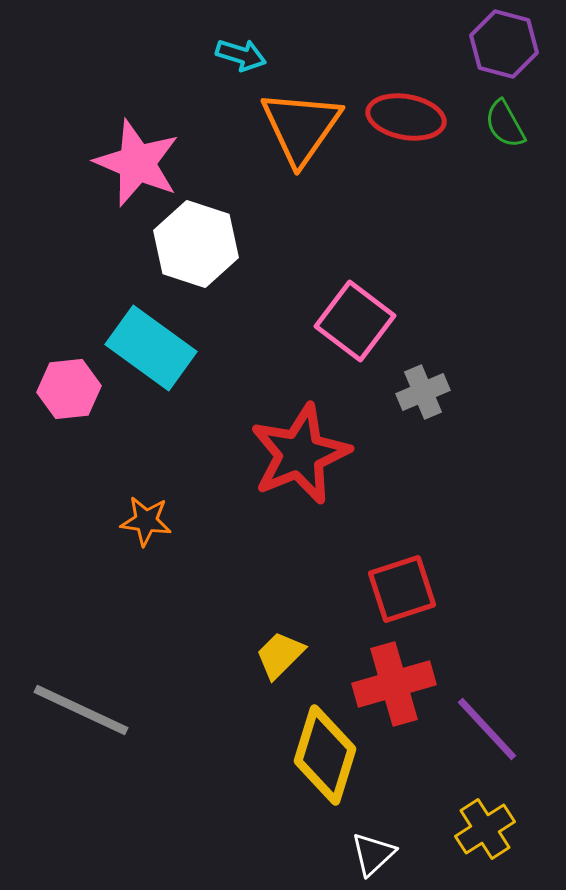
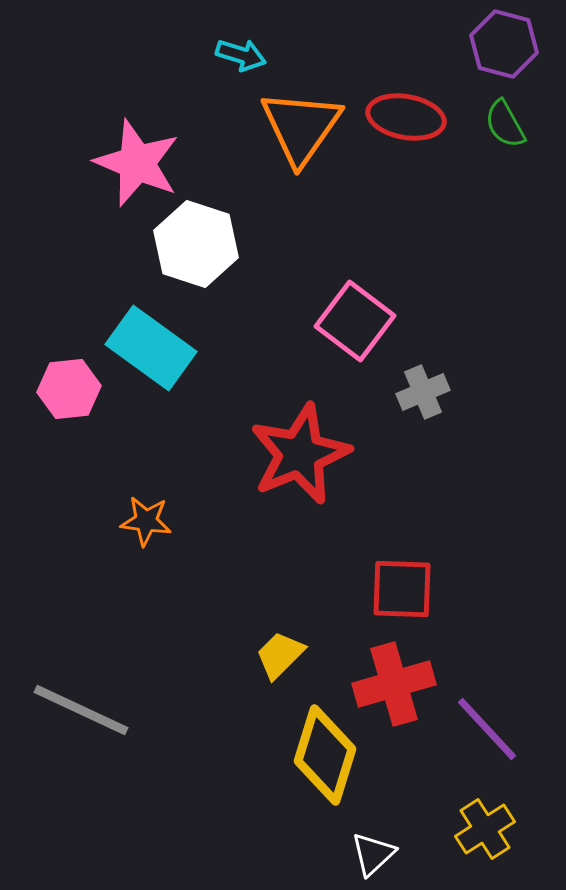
red square: rotated 20 degrees clockwise
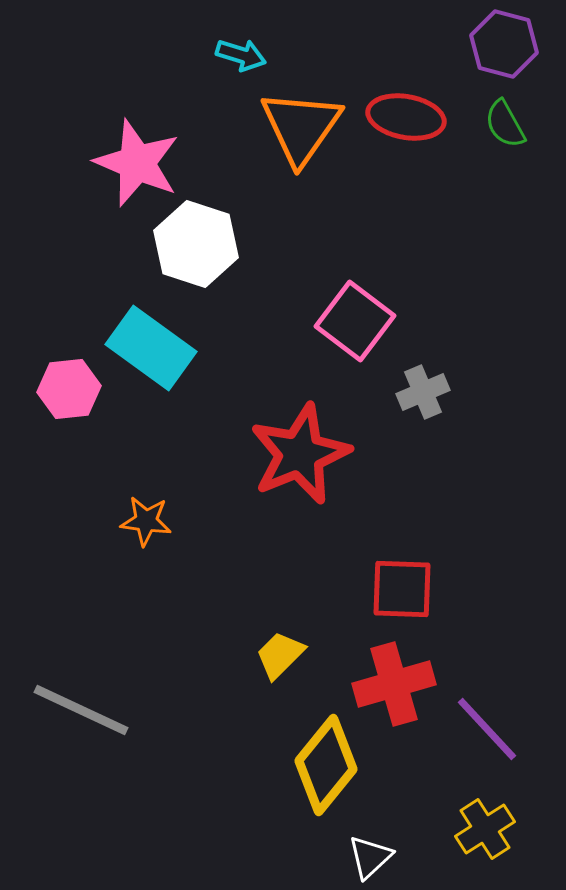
yellow diamond: moved 1 px right, 10 px down; rotated 22 degrees clockwise
white triangle: moved 3 px left, 3 px down
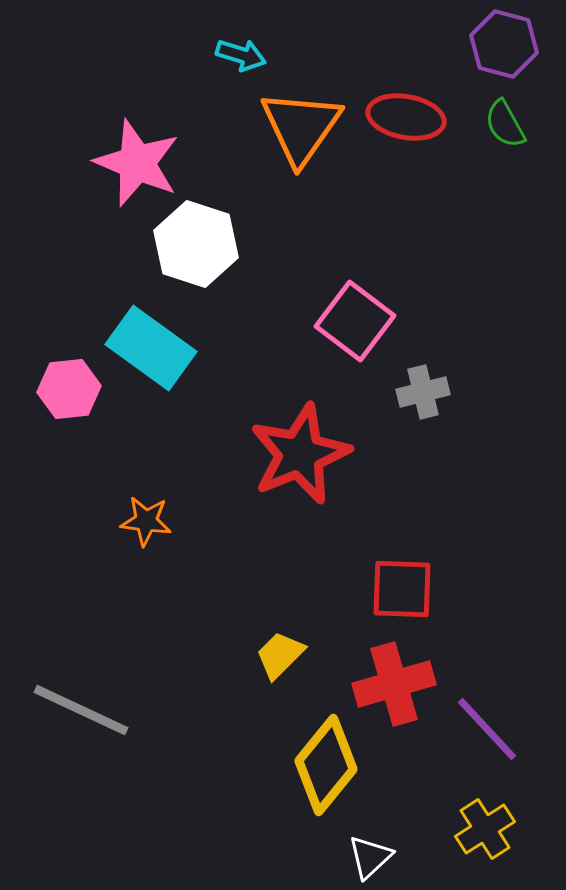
gray cross: rotated 9 degrees clockwise
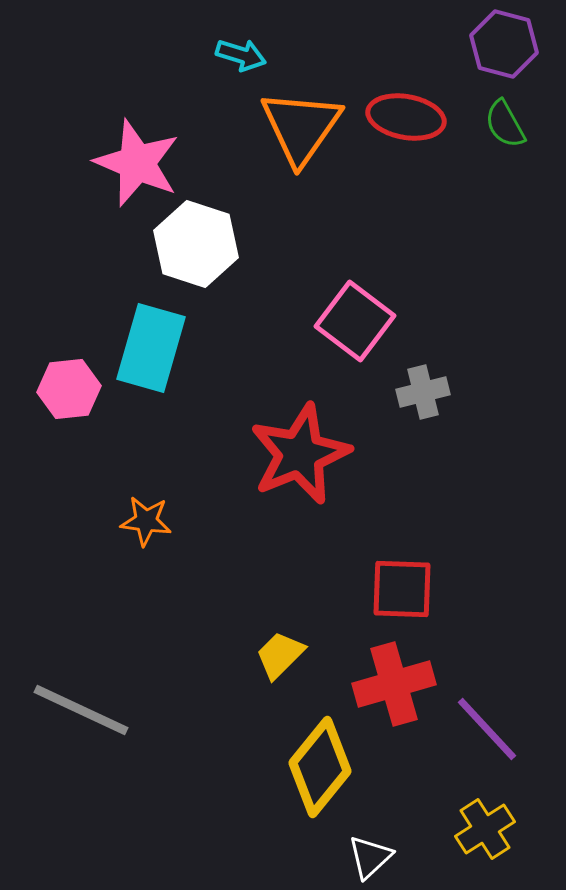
cyan rectangle: rotated 70 degrees clockwise
yellow diamond: moved 6 px left, 2 px down
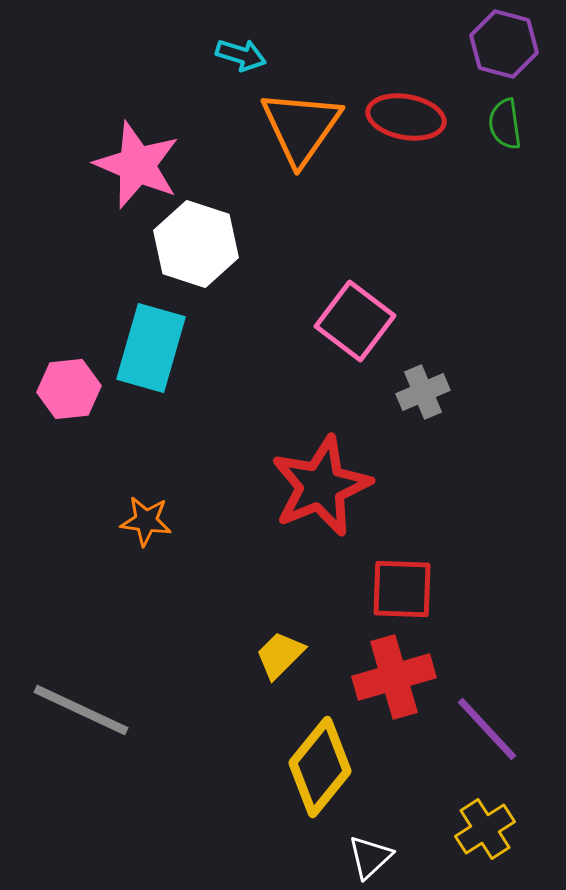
green semicircle: rotated 21 degrees clockwise
pink star: moved 2 px down
gray cross: rotated 9 degrees counterclockwise
red star: moved 21 px right, 32 px down
red cross: moved 7 px up
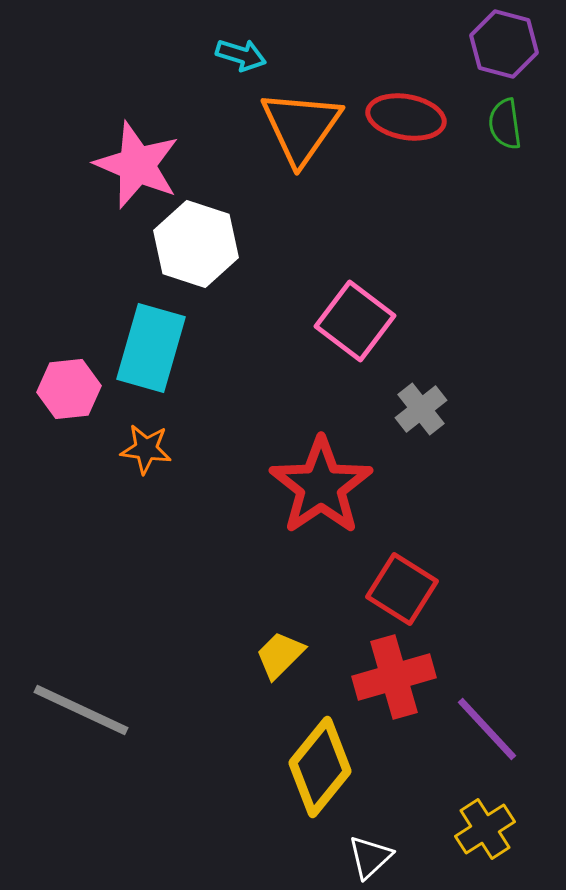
gray cross: moved 2 px left, 17 px down; rotated 15 degrees counterclockwise
red star: rotated 12 degrees counterclockwise
orange star: moved 72 px up
red square: rotated 30 degrees clockwise
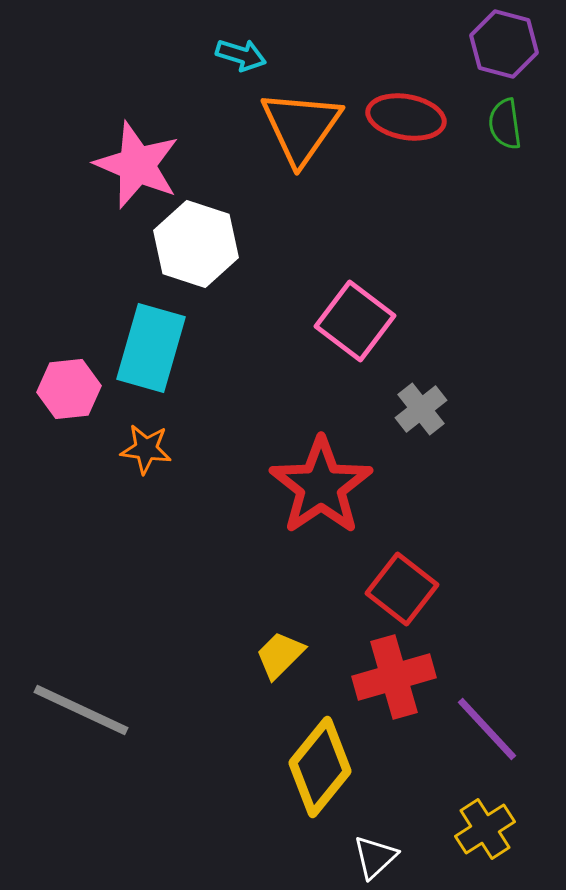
red square: rotated 6 degrees clockwise
white triangle: moved 5 px right
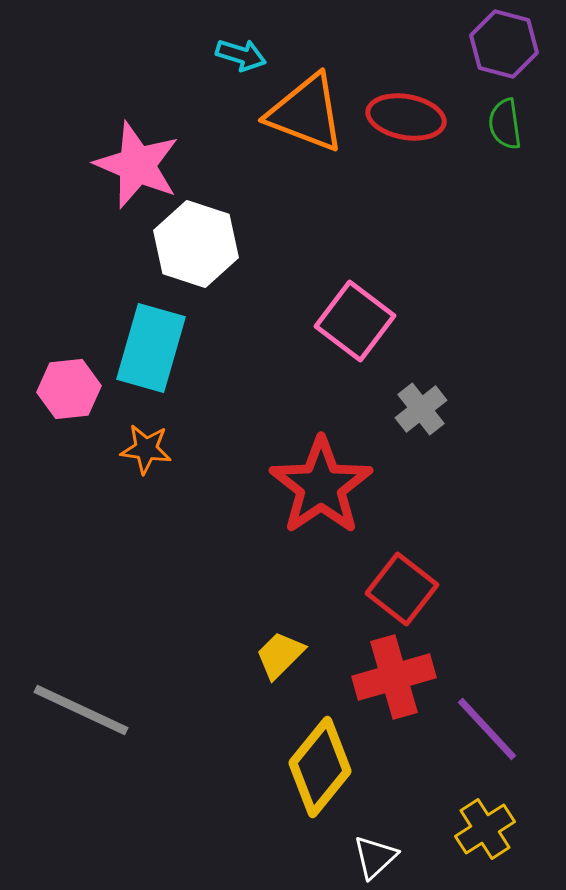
orange triangle: moved 5 px right, 14 px up; rotated 44 degrees counterclockwise
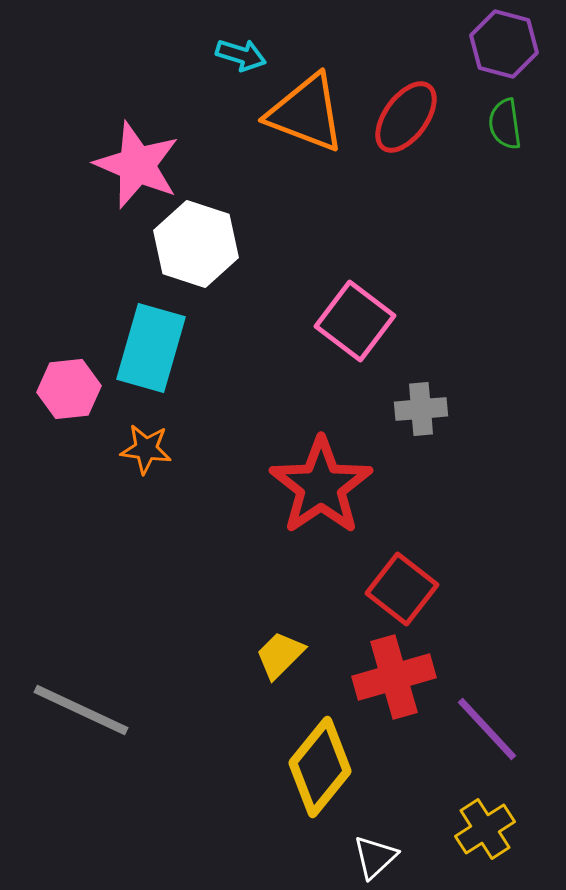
red ellipse: rotated 64 degrees counterclockwise
gray cross: rotated 33 degrees clockwise
